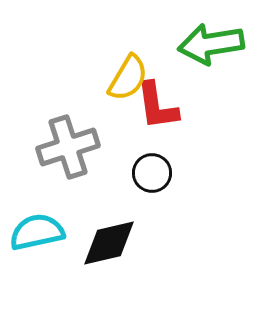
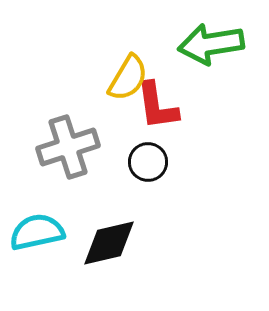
black circle: moved 4 px left, 11 px up
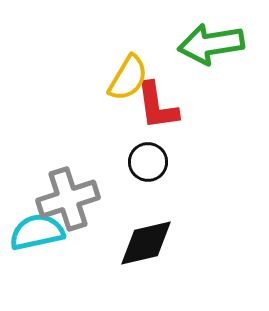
gray cross: moved 52 px down
black diamond: moved 37 px right
